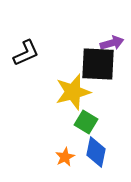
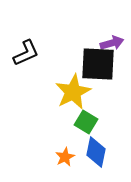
yellow star: rotated 12 degrees counterclockwise
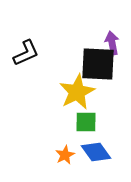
purple arrow: rotated 85 degrees counterclockwise
yellow star: moved 4 px right
green square: rotated 30 degrees counterclockwise
blue diamond: rotated 48 degrees counterclockwise
orange star: moved 2 px up
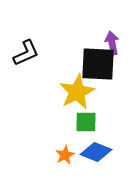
blue diamond: rotated 32 degrees counterclockwise
